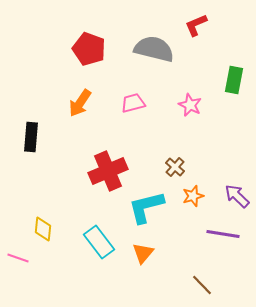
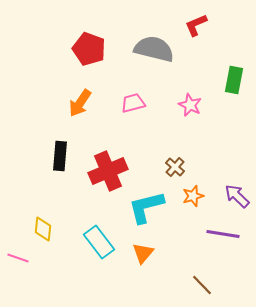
black rectangle: moved 29 px right, 19 px down
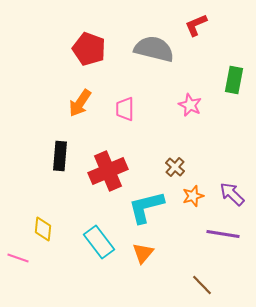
pink trapezoid: moved 8 px left, 6 px down; rotated 75 degrees counterclockwise
purple arrow: moved 5 px left, 2 px up
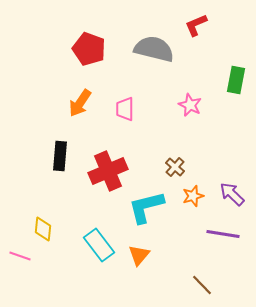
green rectangle: moved 2 px right
cyan rectangle: moved 3 px down
orange triangle: moved 4 px left, 2 px down
pink line: moved 2 px right, 2 px up
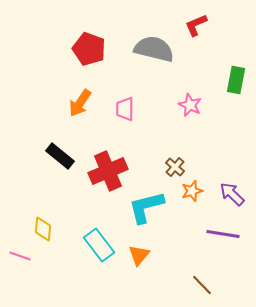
black rectangle: rotated 56 degrees counterclockwise
orange star: moved 1 px left, 5 px up
